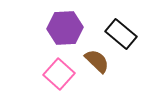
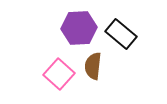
purple hexagon: moved 14 px right
brown semicircle: moved 4 px left, 5 px down; rotated 128 degrees counterclockwise
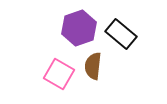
purple hexagon: rotated 16 degrees counterclockwise
pink square: rotated 12 degrees counterclockwise
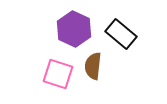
purple hexagon: moved 5 px left, 1 px down; rotated 16 degrees counterclockwise
pink square: moved 1 px left; rotated 12 degrees counterclockwise
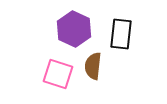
black rectangle: rotated 56 degrees clockwise
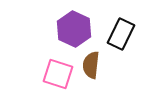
black rectangle: rotated 20 degrees clockwise
brown semicircle: moved 2 px left, 1 px up
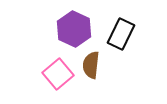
pink square: rotated 32 degrees clockwise
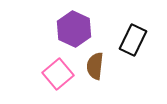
black rectangle: moved 12 px right, 6 px down
brown semicircle: moved 4 px right, 1 px down
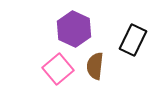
pink square: moved 5 px up
